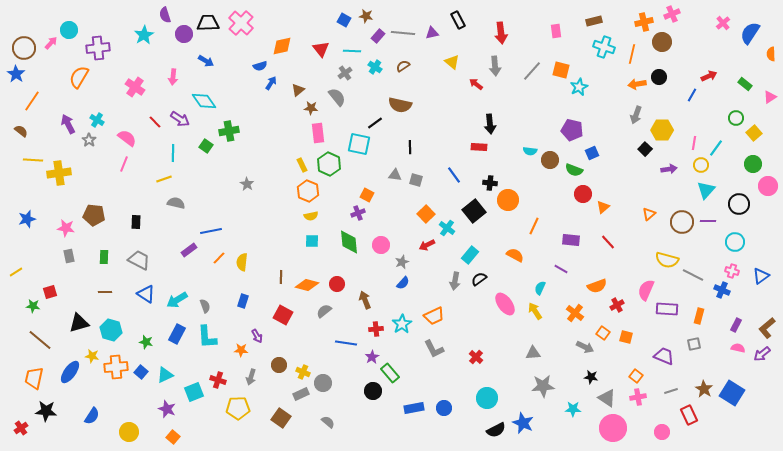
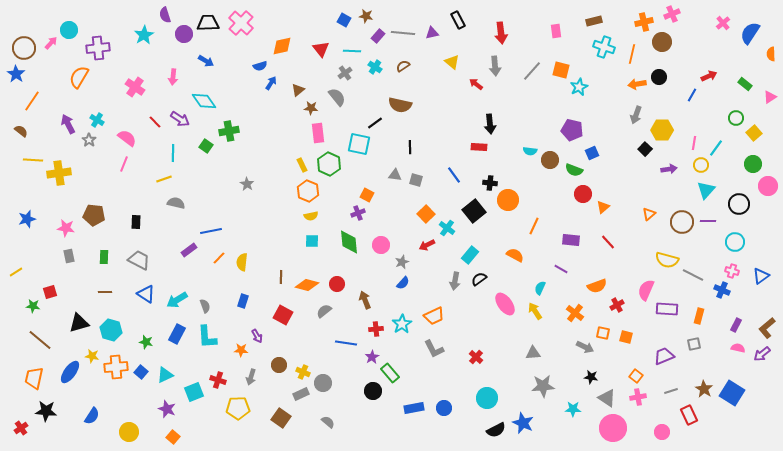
orange square at (603, 333): rotated 24 degrees counterclockwise
purple trapezoid at (664, 356): rotated 45 degrees counterclockwise
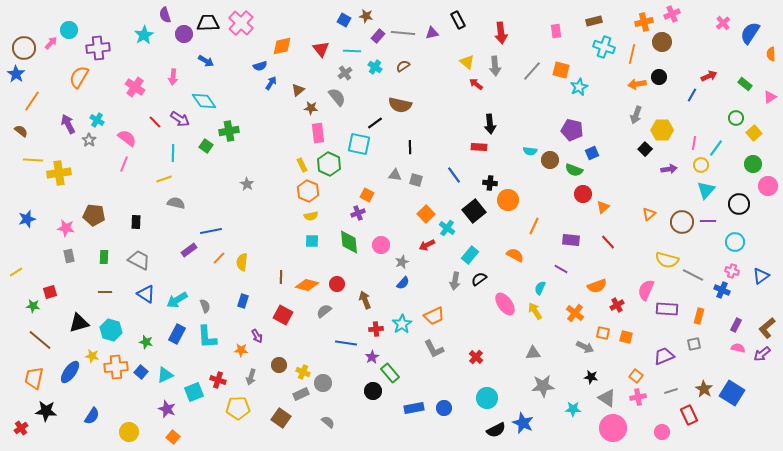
yellow triangle at (452, 62): moved 15 px right
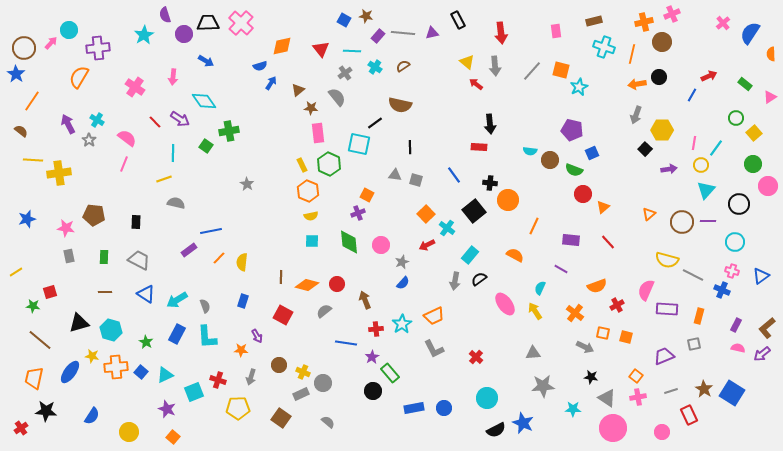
green star at (146, 342): rotated 16 degrees clockwise
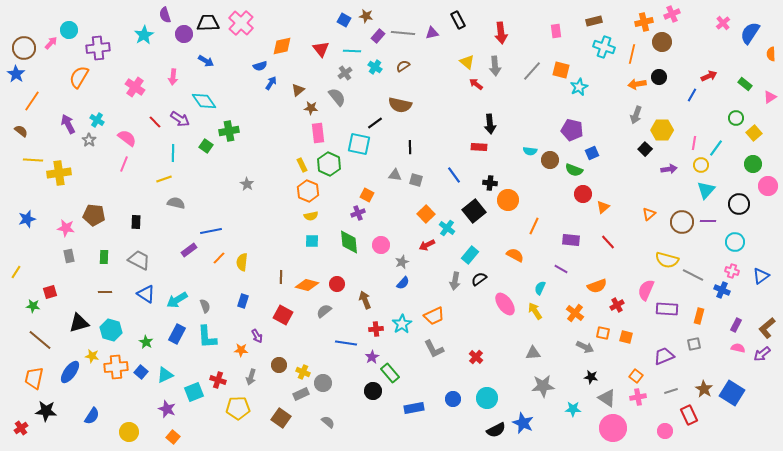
yellow line at (16, 272): rotated 24 degrees counterclockwise
blue circle at (444, 408): moved 9 px right, 9 px up
pink circle at (662, 432): moved 3 px right, 1 px up
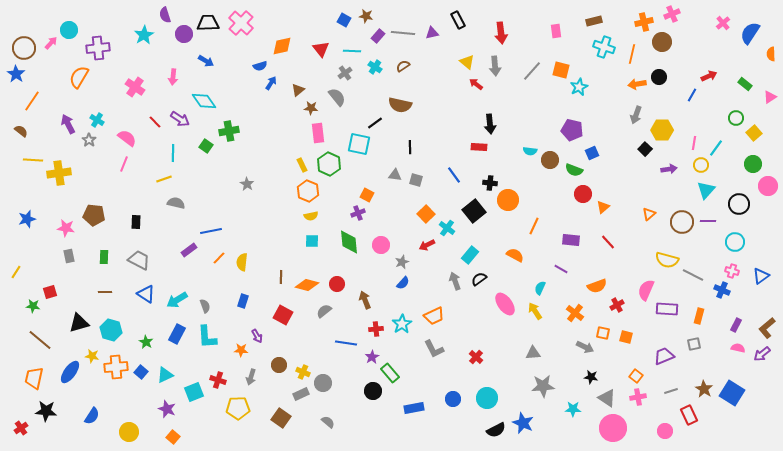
gray arrow at (455, 281): rotated 150 degrees clockwise
